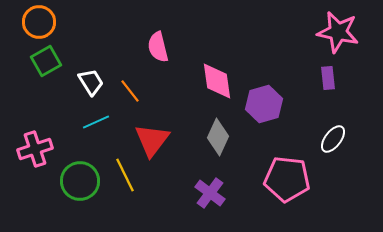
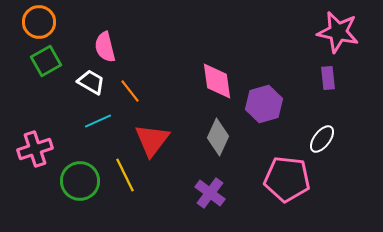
pink semicircle: moved 53 px left
white trapezoid: rotated 28 degrees counterclockwise
cyan line: moved 2 px right, 1 px up
white ellipse: moved 11 px left
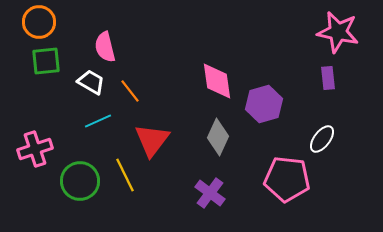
green square: rotated 24 degrees clockwise
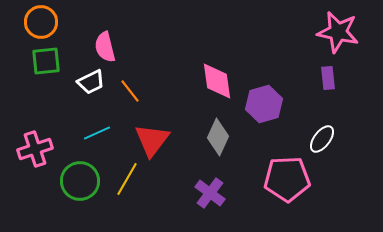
orange circle: moved 2 px right
white trapezoid: rotated 124 degrees clockwise
cyan line: moved 1 px left, 12 px down
yellow line: moved 2 px right, 4 px down; rotated 56 degrees clockwise
pink pentagon: rotated 9 degrees counterclockwise
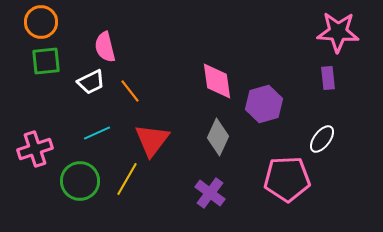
pink star: rotated 9 degrees counterclockwise
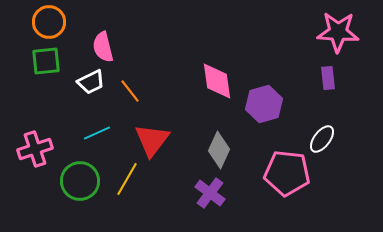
orange circle: moved 8 px right
pink semicircle: moved 2 px left
gray diamond: moved 1 px right, 13 px down
pink pentagon: moved 6 px up; rotated 9 degrees clockwise
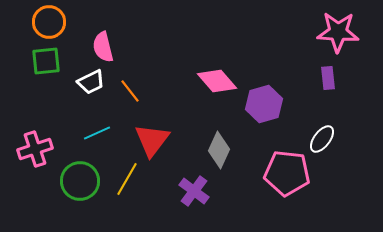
pink diamond: rotated 33 degrees counterclockwise
purple cross: moved 16 px left, 2 px up
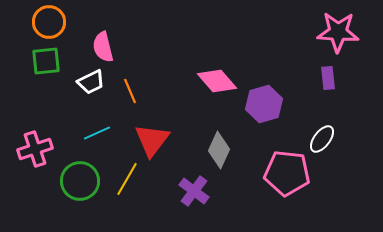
orange line: rotated 15 degrees clockwise
